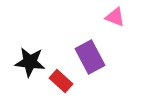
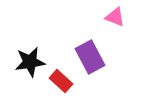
black star: rotated 16 degrees counterclockwise
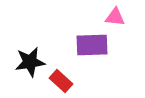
pink triangle: rotated 15 degrees counterclockwise
purple rectangle: moved 2 px right, 12 px up; rotated 64 degrees counterclockwise
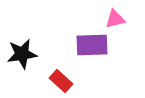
pink triangle: moved 2 px down; rotated 20 degrees counterclockwise
black star: moved 8 px left, 8 px up
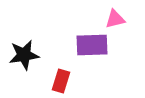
black star: moved 2 px right, 1 px down
red rectangle: rotated 65 degrees clockwise
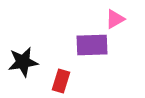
pink triangle: rotated 15 degrees counterclockwise
black star: moved 1 px left, 7 px down
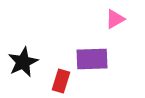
purple rectangle: moved 14 px down
black star: rotated 16 degrees counterclockwise
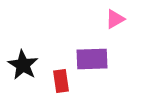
black star: moved 3 px down; rotated 16 degrees counterclockwise
red rectangle: rotated 25 degrees counterclockwise
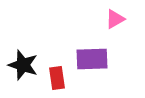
black star: rotated 12 degrees counterclockwise
red rectangle: moved 4 px left, 3 px up
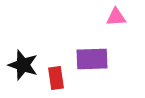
pink triangle: moved 1 px right, 2 px up; rotated 25 degrees clockwise
red rectangle: moved 1 px left
